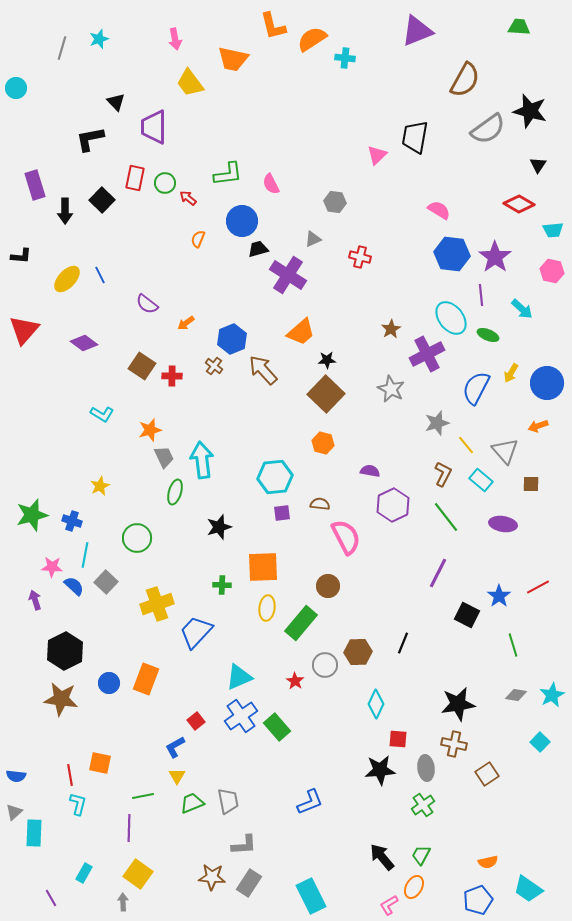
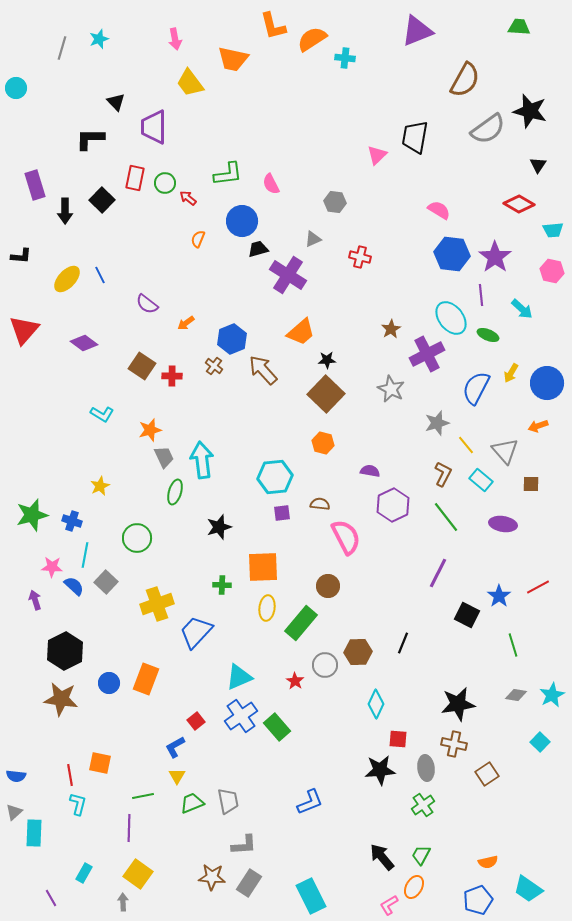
black L-shape at (90, 139): rotated 12 degrees clockwise
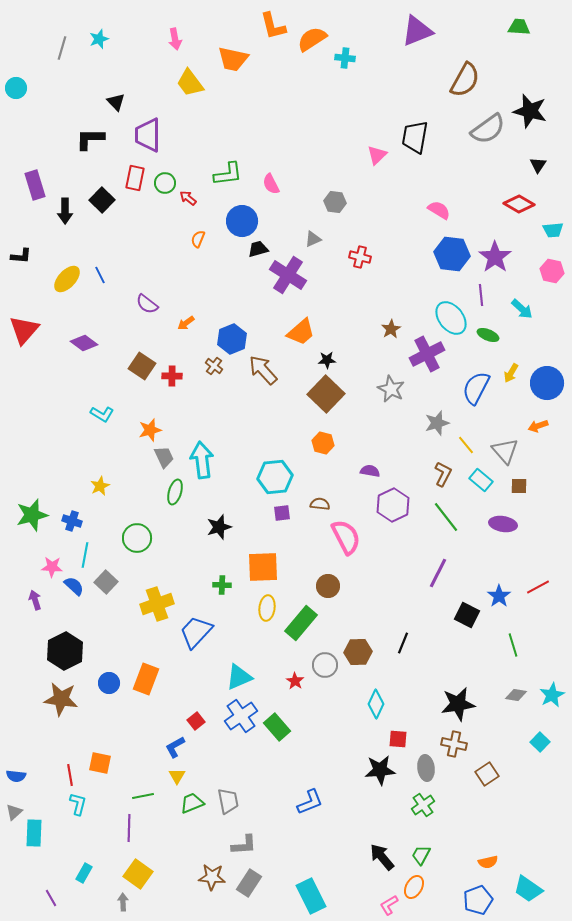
purple trapezoid at (154, 127): moved 6 px left, 8 px down
brown square at (531, 484): moved 12 px left, 2 px down
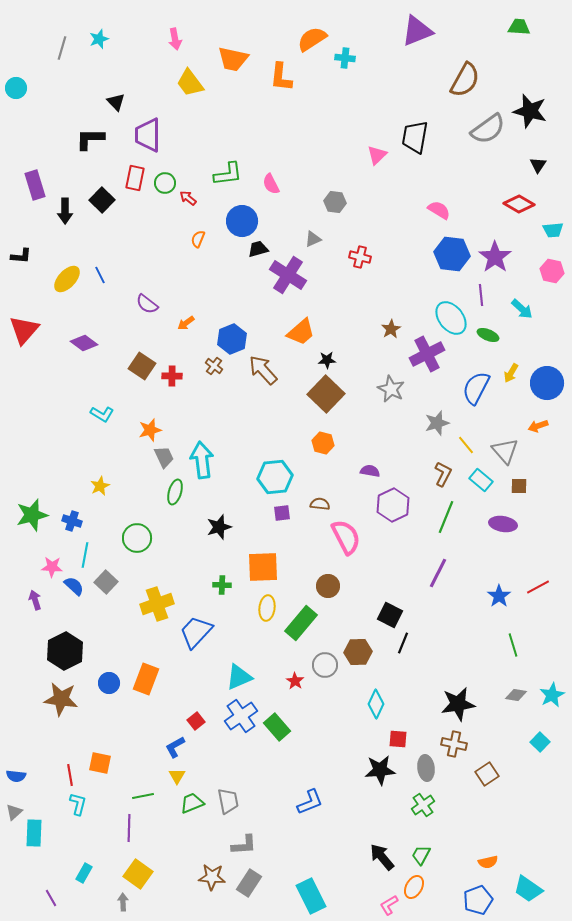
orange L-shape at (273, 26): moved 8 px right, 51 px down; rotated 20 degrees clockwise
green line at (446, 517): rotated 60 degrees clockwise
black square at (467, 615): moved 77 px left
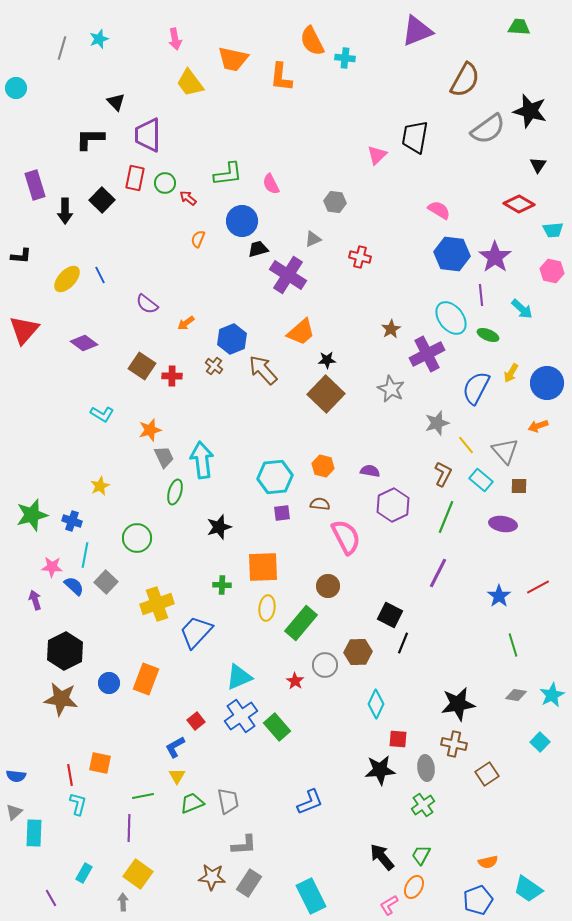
orange semicircle at (312, 39): moved 2 px down; rotated 84 degrees counterclockwise
orange hexagon at (323, 443): moved 23 px down
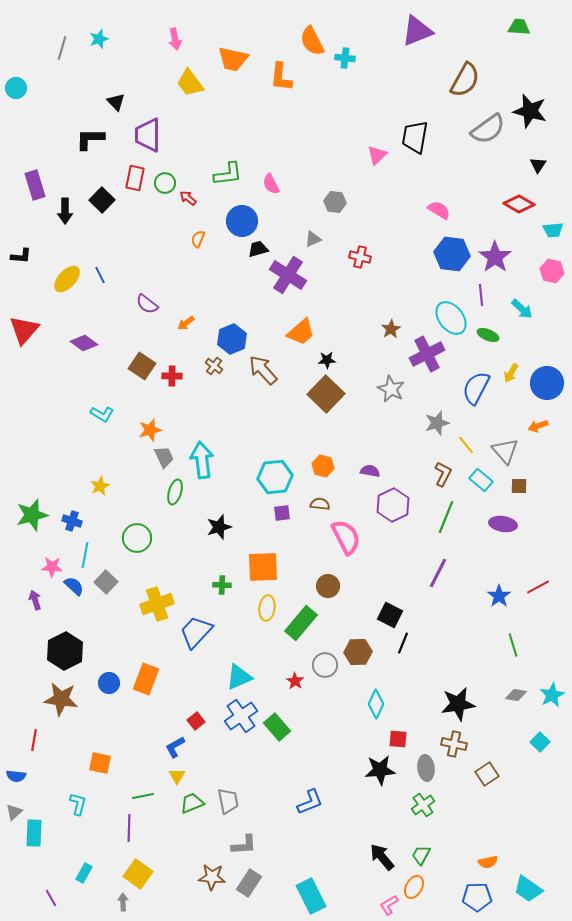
red line at (70, 775): moved 36 px left, 35 px up; rotated 20 degrees clockwise
blue pentagon at (478, 900): moved 1 px left, 3 px up; rotated 20 degrees clockwise
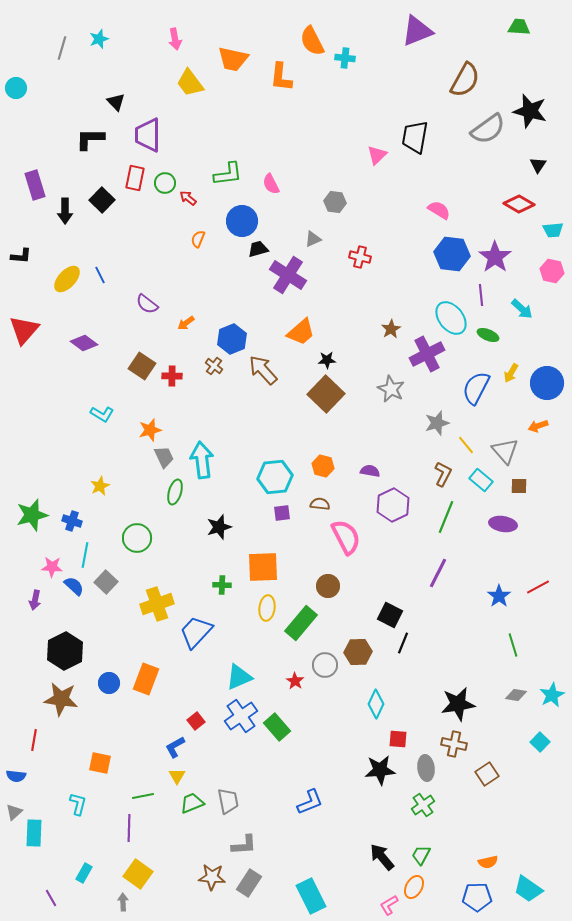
purple arrow at (35, 600): rotated 150 degrees counterclockwise
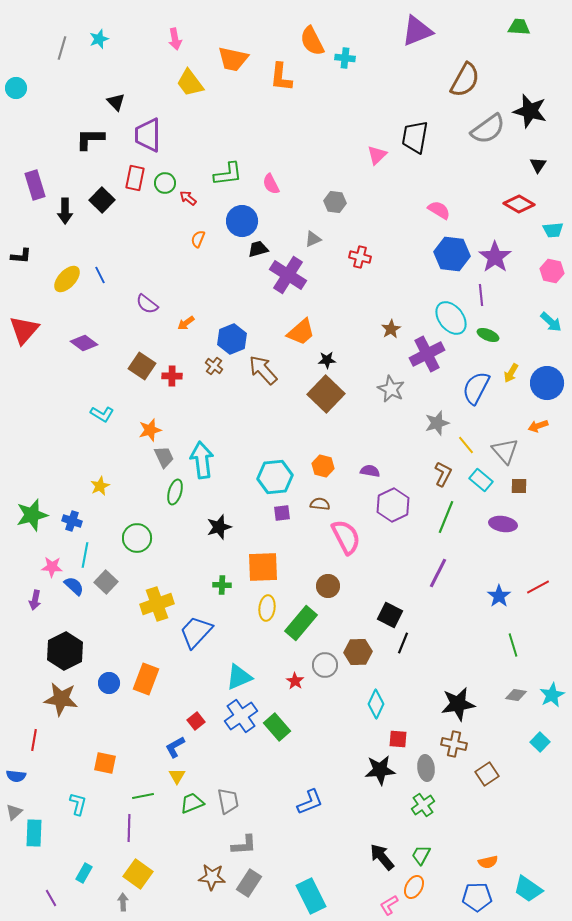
cyan arrow at (522, 309): moved 29 px right, 13 px down
orange square at (100, 763): moved 5 px right
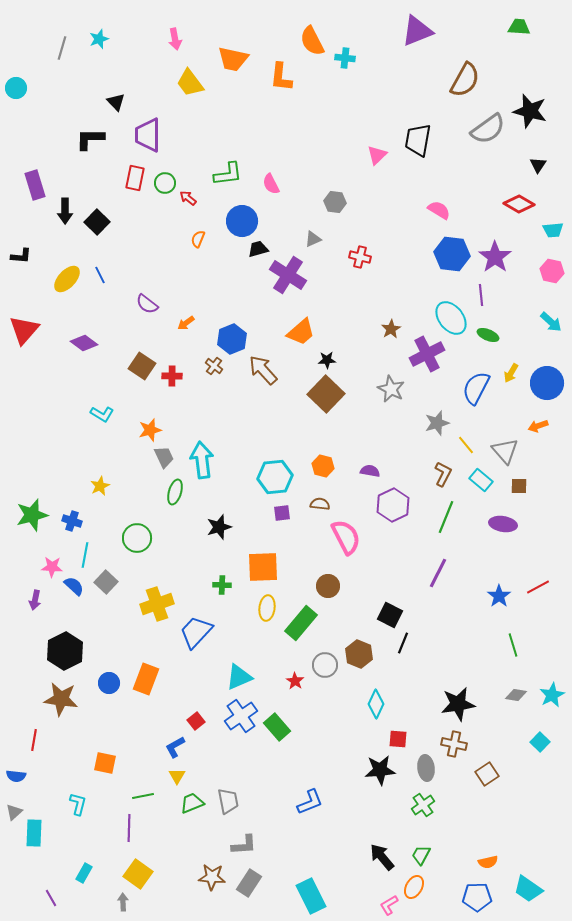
black trapezoid at (415, 137): moved 3 px right, 3 px down
black square at (102, 200): moved 5 px left, 22 px down
brown hexagon at (358, 652): moved 1 px right, 2 px down; rotated 24 degrees clockwise
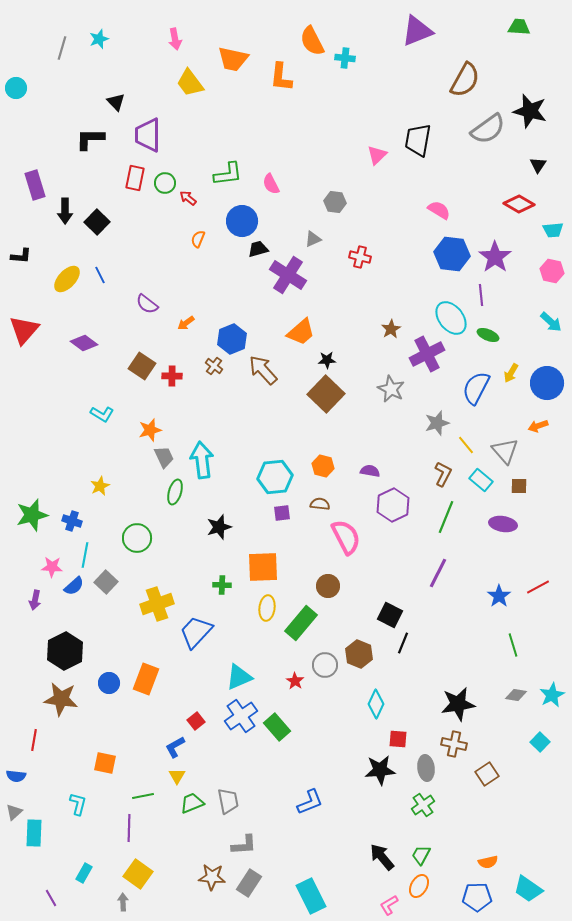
blue semicircle at (74, 586): rotated 95 degrees clockwise
orange ellipse at (414, 887): moved 5 px right, 1 px up
